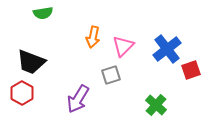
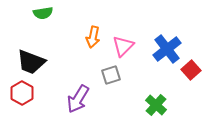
red square: rotated 24 degrees counterclockwise
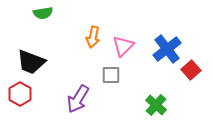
gray square: rotated 18 degrees clockwise
red hexagon: moved 2 px left, 1 px down
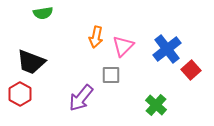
orange arrow: moved 3 px right
purple arrow: moved 3 px right, 1 px up; rotated 8 degrees clockwise
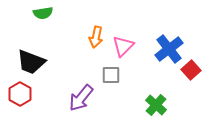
blue cross: moved 2 px right
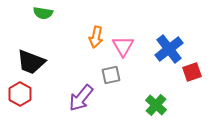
green semicircle: rotated 18 degrees clockwise
pink triangle: rotated 15 degrees counterclockwise
red square: moved 1 px right, 2 px down; rotated 24 degrees clockwise
gray square: rotated 12 degrees counterclockwise
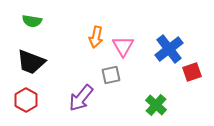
green semicircle: moved 11 px left, 8 px down
red hexagon: moved 6 px right, 6 px down
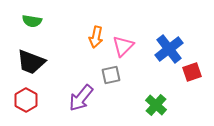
pink triangle: rotated 15 degrees clockwise
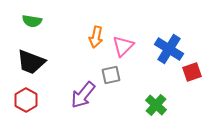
blue cross: rotated 20 degrees counterclockwise
purple arrow: moved 2 px right, 3 px up
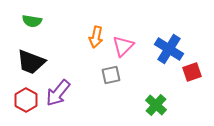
purple arrow: moved 25 px left, 2 px up
